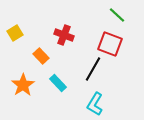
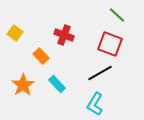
yellow square: rotated 21 degrees counterclockwise
black line: moved 7 px right, 4 px down; rotated 30 degrees clockwise
cyan rectangle: moved 1 px left, 1 px down
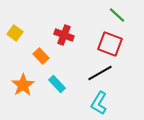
cyan L-shape: moved 4 px right, 1 px up
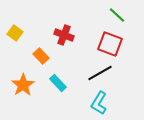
cyan rectangle: moved 1 px right, 1 px up
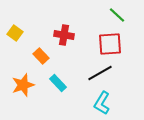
red cross: rotated 12 degrees counterclockwise
red square: rotated 25 degrees counterclockwise
orange star: rotated 15 degrees clockwise
cyan L-shape: moved 3 px right
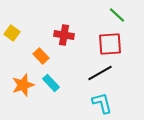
yellow square: moved 3 px left
cyan rectangle: moved 7 px left
cyan L-shape: rotated 135 degrees clockwise
